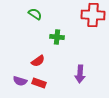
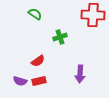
green cross: moved 3 px right; rotated 24 degrees counterclockwise
red rectangle: moved 2 px up; rotated 32 degrees counterclockwise
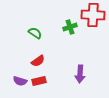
green semicircle: moved 19 px down
green cross: moved 10 px right, 10 px up
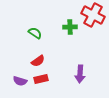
red cross: rotated 25 degrees clockwise
green cross: rotated 16 degrees clockwise
red rectangle: moved 2 px right, 2 px up
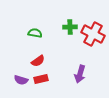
red cross: moved 19 px down
green semicircle: rotated 24 degrees counterclockwise
purple arrow: rotated 12 degrees clockwise
purple semicircle: moved 1 px right, 1 px up
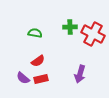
purple semicircle: moved 2 px right, 2 px up; rotated 24 degrees clockwise
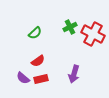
green cross: rotated 24 degrees counterclockwise
green semicircle: rotated 128 degrees clockwise
purple arrow: moved 6 px left
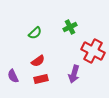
red cross: moved 17 px down
purple semicircle: moved 10 px left, 2 px up; rotated 24 degrees clockwise
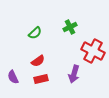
purple semicircle: moved 1 px down
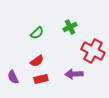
green semicircle: moved 2 px right
red semicircle: moved 1 px left
purple arrow: rotated 72 degrees clockwise
